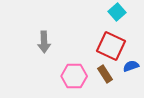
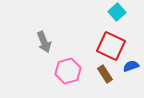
gray arrow: rotated 20 degrees counterclockwise
pink hexagon: moved 6 px left, 5 px up; rotated 15 degrees counterclockwise
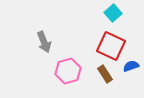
cyan square: moved 4 px left, 1 px down
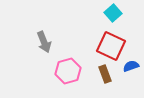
brown rectangle: rotated 12 degrees clockwise
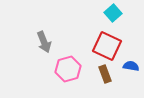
red square: moved 4 px left
blue semicircle: rotated 28 degrees clockwise
pink hexagon: moved 2 px up
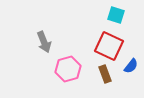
cyan square: moved 3 px right, 2 px down; rotated 30 degrees counterclockwise
red square: moved 2 px right
blue semicircle: rotated 119 degrees clockwise
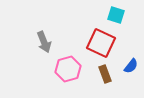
red square: moved 8 px left, 3 px up
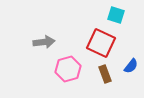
gray arrow: rotated 75 degrees counterclockwise
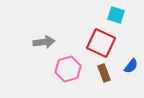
brown rectangle: moved 1 px left, 1 px up
